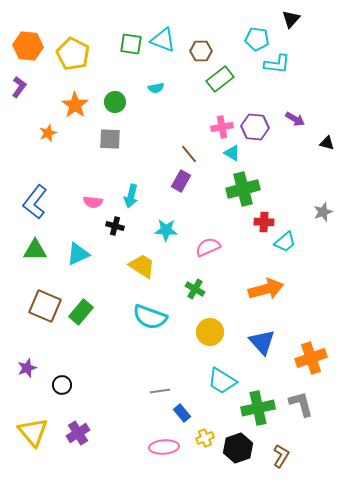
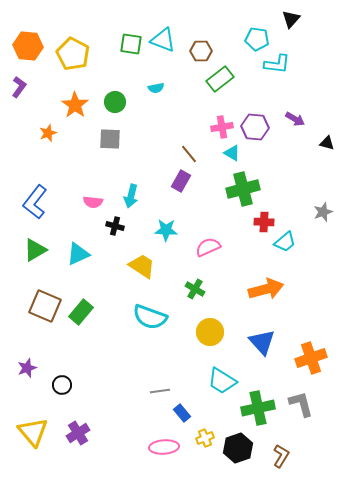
green triangle at (35, 250): rotated 30 degrees counterclockwise
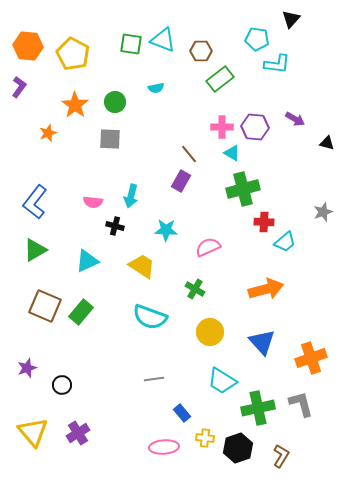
pink cross at (222, 127): rotated 10 degrees clockwise
cyan triangle at (78, 254): moved 9 px right, 7 px down
gray line at (160, 391): moved 6 px left, 12 px up
yellow cross at (205, 438): rotated 30 degrees clockwise
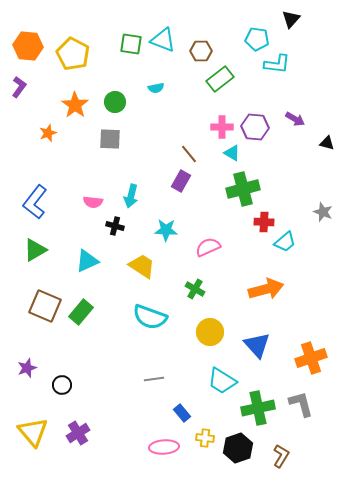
gray star at (323, 212): rotated 30 degrees counterclockwise
blue triangle at (262, 342): moved 5 px left, 3 px down
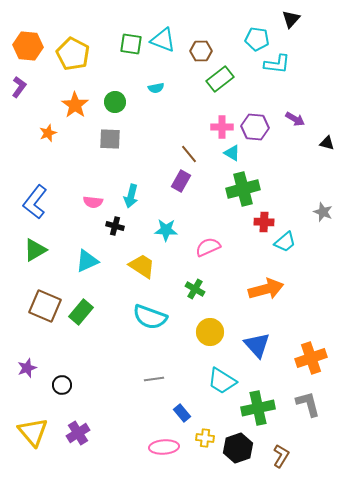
gray L-shape at (301, 404): moved 7 px right
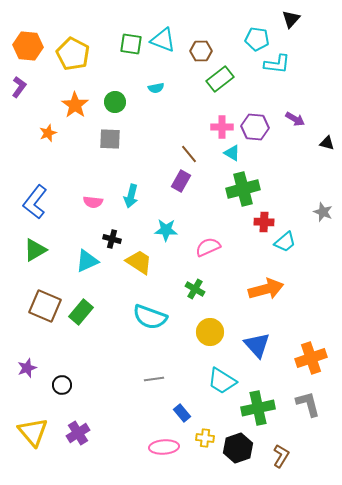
black cross at (115, 226): moved 3 px left, 13 px down
yellow trapezoid at (142, 266): moved 3 px left, 4 px up
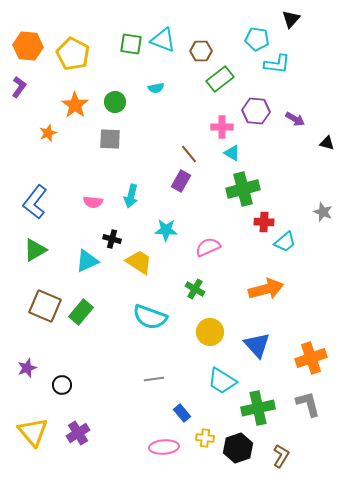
purple hexagon at (255, 127): moved 1 px right, 16 px up
